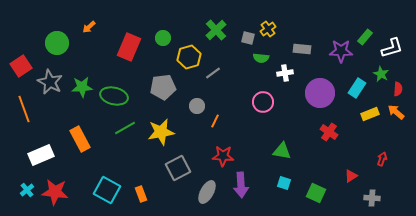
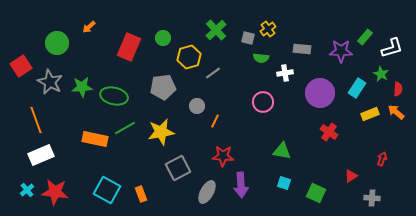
orange line at (24, 109): moved 12 px right, 11 px down
orange rectangle at (80, 139): moved 15 px right; rotated 50 degrees counterclockwise
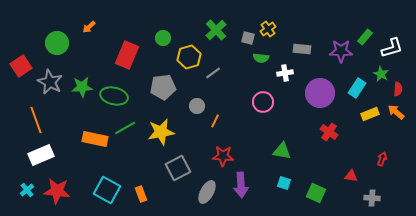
red rectangle at (129, 47): moved 2 px left, 8 px down
red triangle at (351, 176): rotated 40 degrees clockwise
red star at (55, 192): moved 2 px right, 1 px up
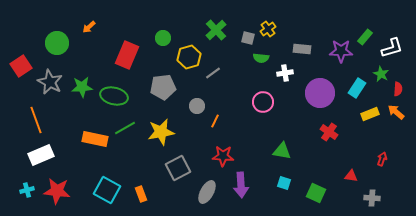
cyan cross at (27, 190): rotated 24 degrees clockwise
